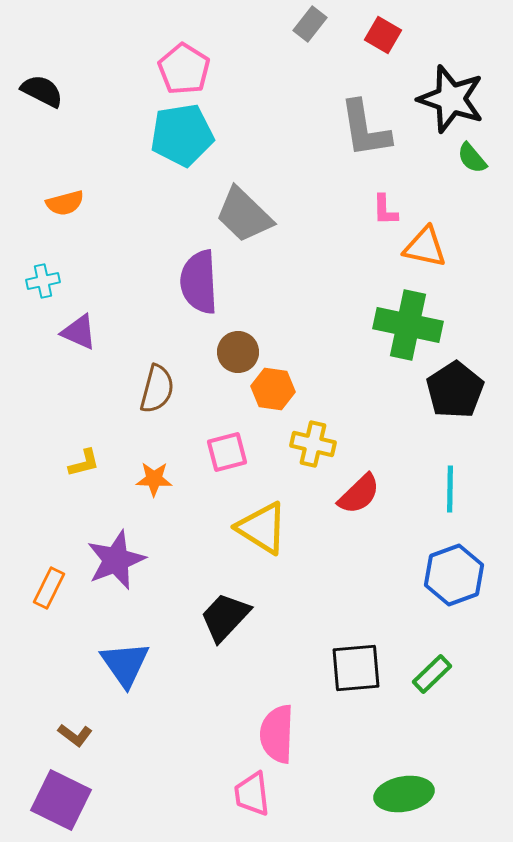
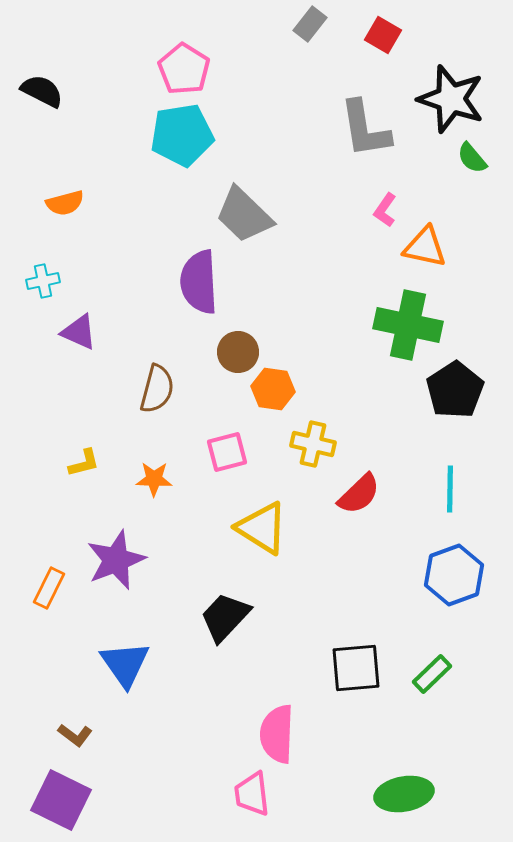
pink L-shape: rotated 36 degrees clockwise
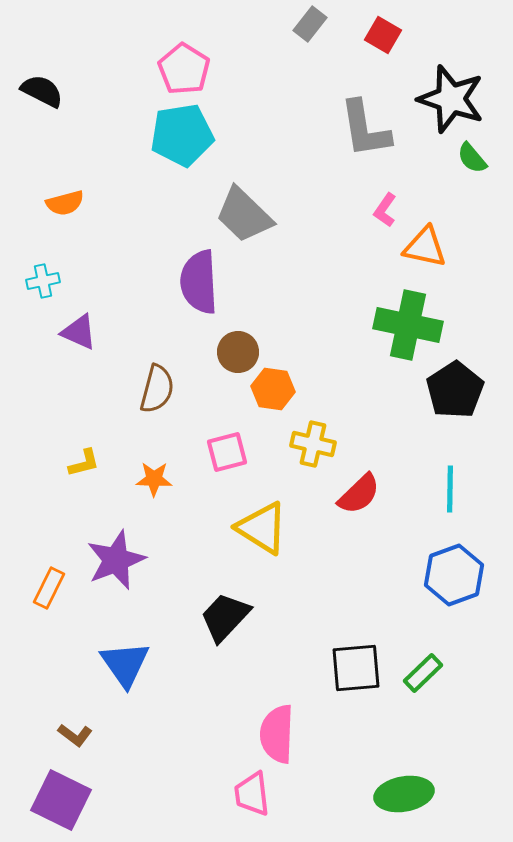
green rectangle: moved 9 px left, 1 px up
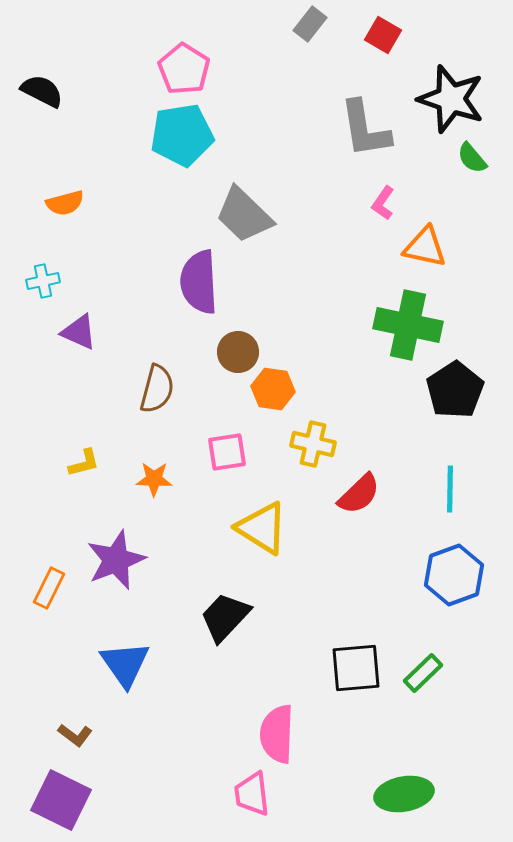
pink L-shape: moved 2 px left, 7 px up
pink square: rotated 6 degrees clockwise
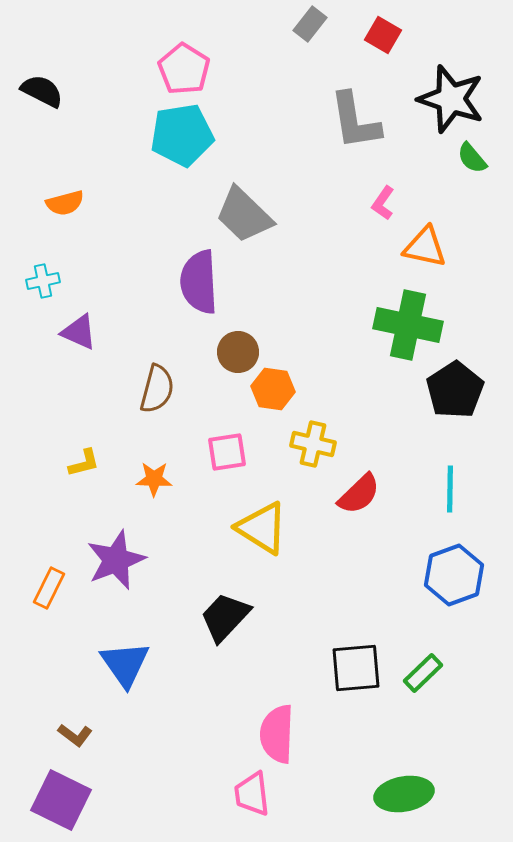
gray L-shape: moved 10 px left, 8 px up
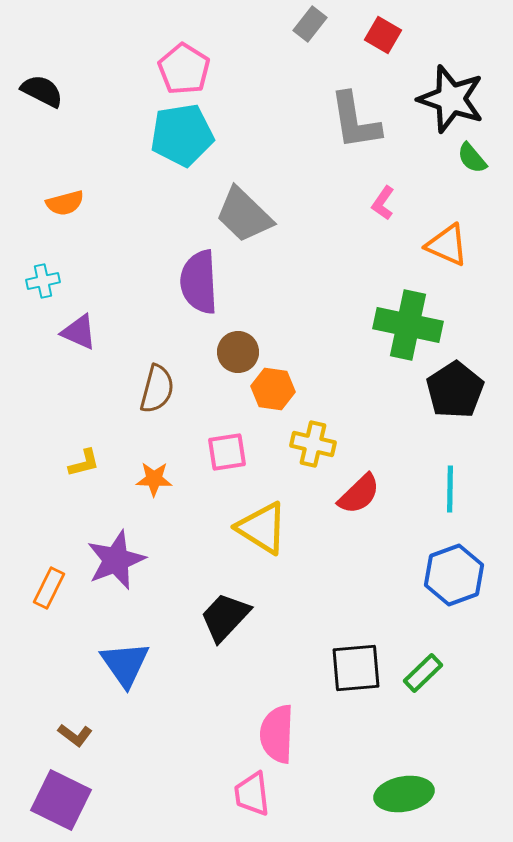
orange triangle: moved 22 px right, 2 px up; rotated 12 degrees clockwise
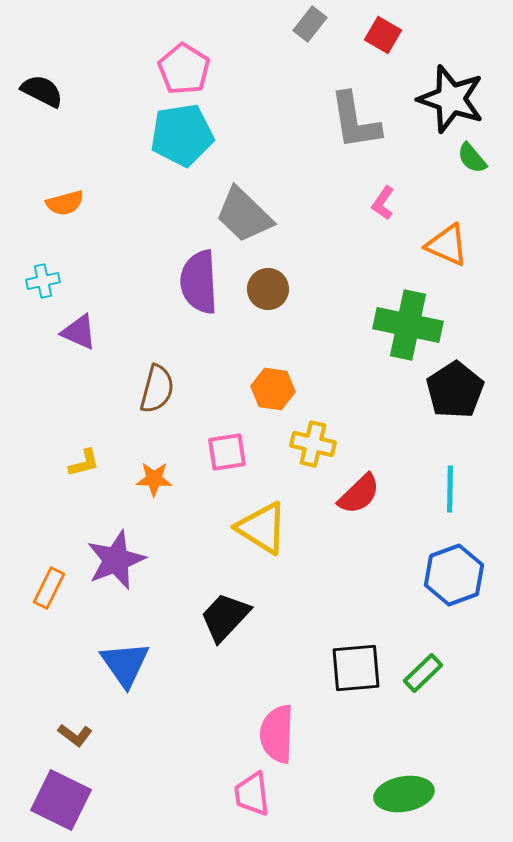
brown circle: moved 30 px right, 63 px up
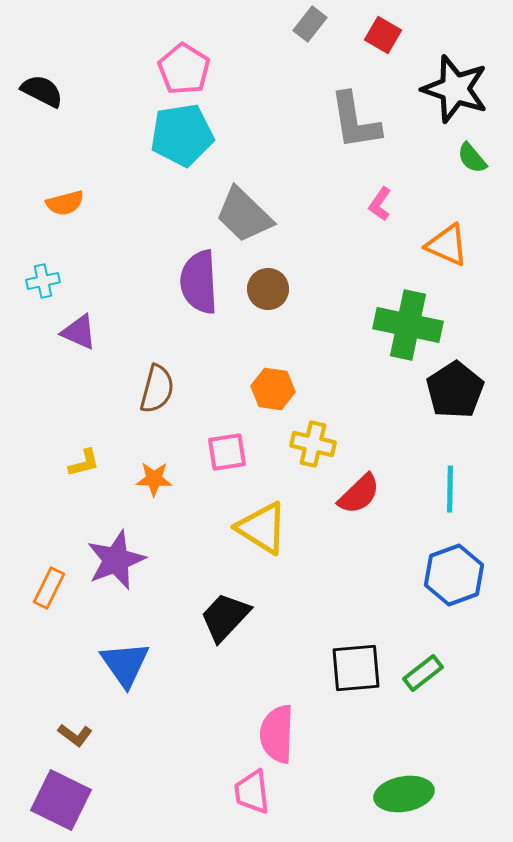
black star: moved 4 px right, 10 px up
pink L-shape: moved 3 px left, 1 px down
green rectangle: rotated 6 degrees clockwise
pink trapezoid: moved 2 px up
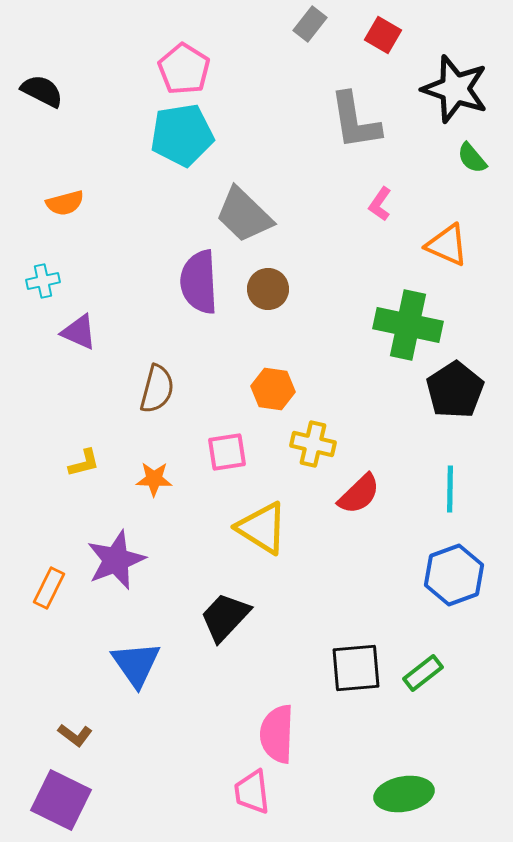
blue triangle: moved 11 px right
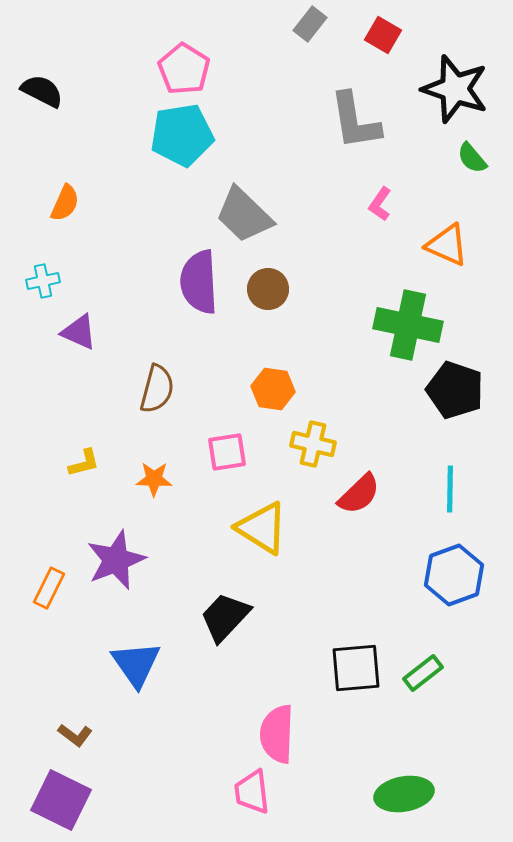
orange semicircle: rotated 51 degrees counterclockwise
black pentagon: rotated 20 degrees counterclockwise
